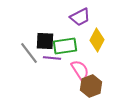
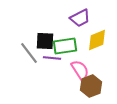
purple trapezoid: moved 1 px down
yellow diamond: rotated 40 degrees clockwise
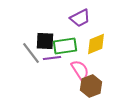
yellow diamond: moved 1 px left, 4 px down
gray line: moved 2 px right
purple line: rotated 12 degrees counterclockwise
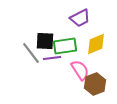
brown hexagon: moved 4 px right, 2 px up
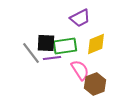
black square: moved 1 px right, 2 px down
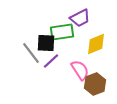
green rectangle: moved 3 px left, 14 px up
purple line: moved 1 px left, 3 px down; rotated 36 degrees counterclockwise
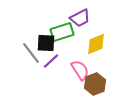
green rectangle: rotated 10 degrees counterclockwise
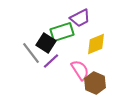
black square: rotated 30 degrees clockwise
brown hexagon: moved 1 px up; rotated 15 degrees counterclockwise
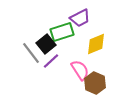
black square: moved 1 px down; rotated 18 degrees clockwise
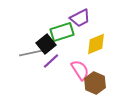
gray line: rotated 65 degrees counterclockwise
